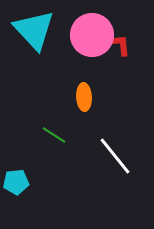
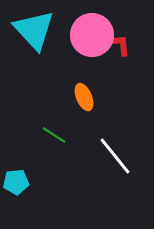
orange ellipse: rotated 20 degrees counterclockwise
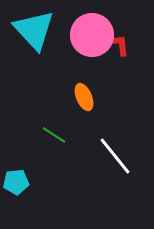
red L-shape: moved 1 px left
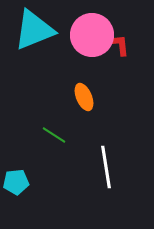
cyan triangle: rotated 51 degrees clockwise
white line: moved 9 px left, 11 px down; rotated 30 degrees clockwise
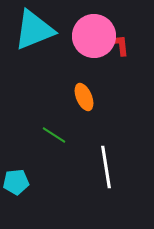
pink circle: moved 2 px right, 1 px down
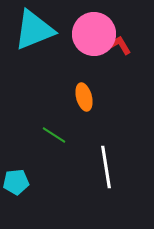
pink circle: moved 2 px up
red L-shape: rotated 25 degrees counterclockwise
orange ellipse: rotated 8 degrees clockwise
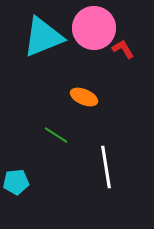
cyan triangle: moved 9 px right, 7 px down
pink circle: moved 6 px up
red L-shape: moved 3 px right, 4 px down
orange ellipse: rotated 52 degrees counterclockwise
green line: moved 2 px right
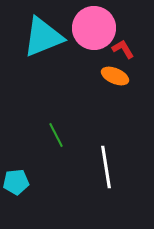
orange ellipse: moved 31 px right, 21 px up
green line: rotated 30 degrees clockwise
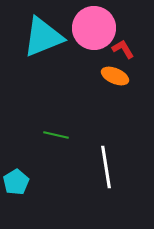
green line: rotated 50 degrees counterclockwise
cyan pentagon: rotated 25 degrees counterclockwise
